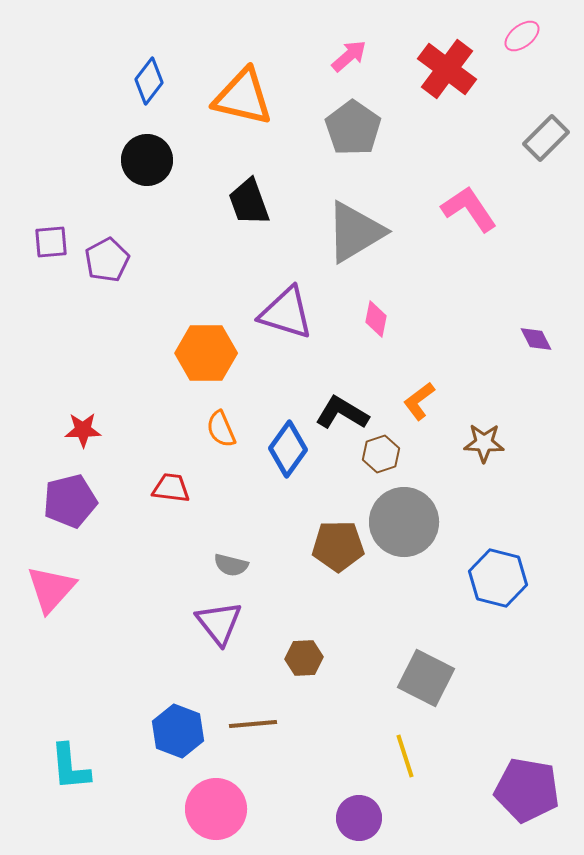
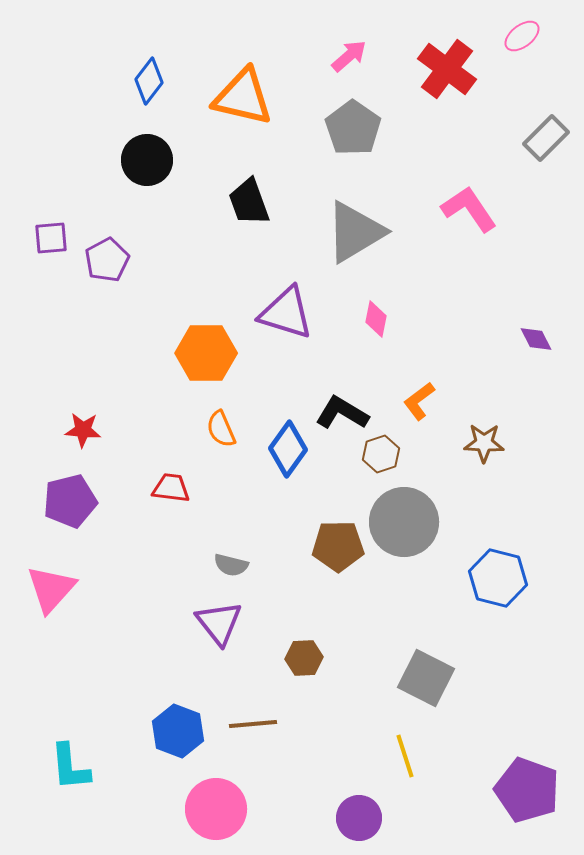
purple square at (51, 242): moved 4 px up
red star at (83, 430): rotated 6 degrees clockwise
purple pentagon at (527, 790): rotated 10 degrees clockwise
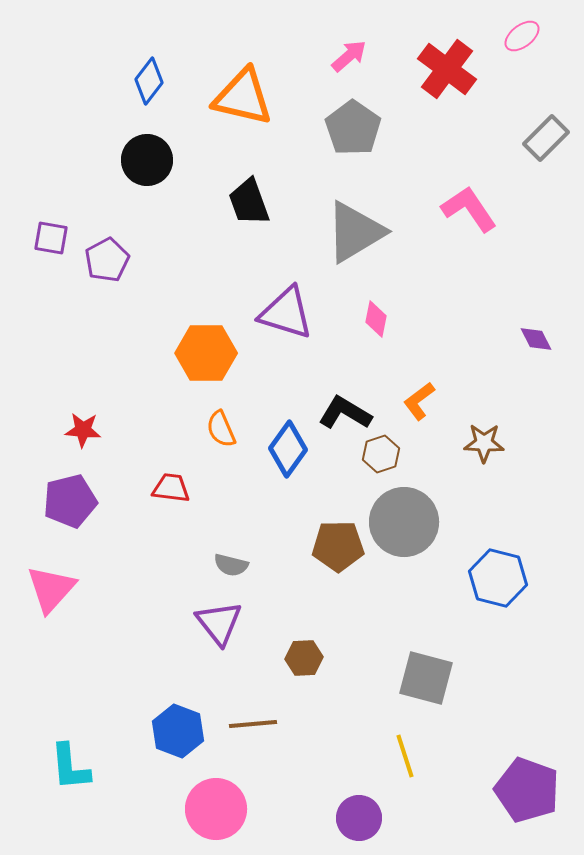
purple square at (51, 238): rotated 15 degrees clockwise
black L-shape at (342, 413): moved 3 px right
gray square at (426, 678): rotated 12 degrees counterclockwise
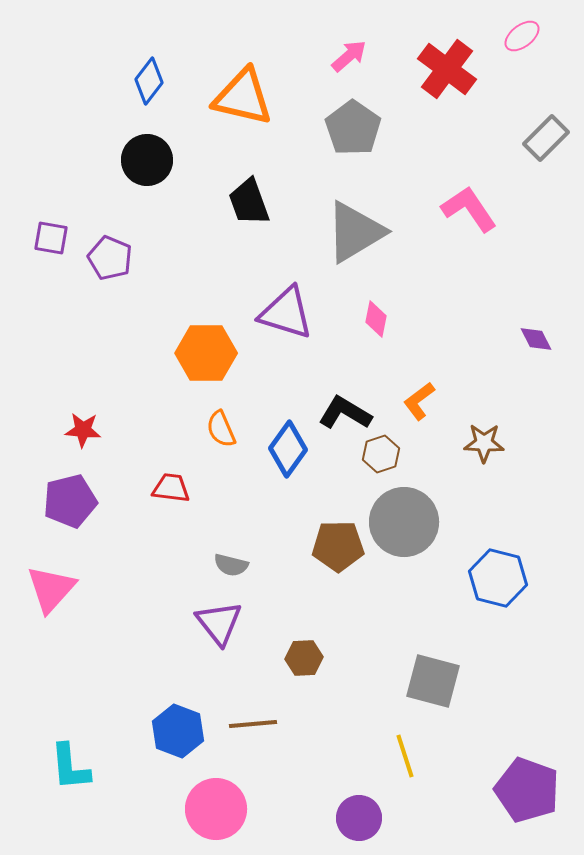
purple pentagon at (107, 260): moved 3 px right, 2 px up; rotated 21 degrees counterclockwise
gray square at (426, 678): moved 7 px right, 3 px down
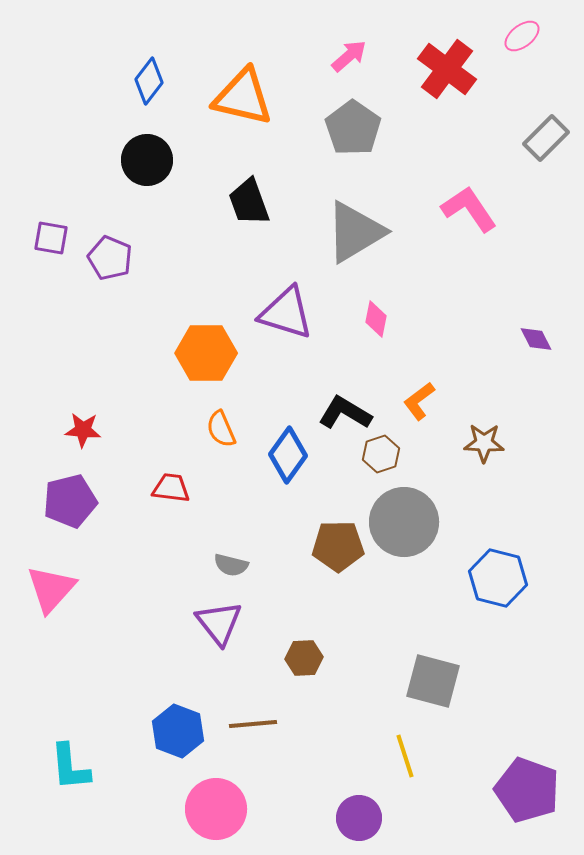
blue diamond at (288, 449): moved 6 px down
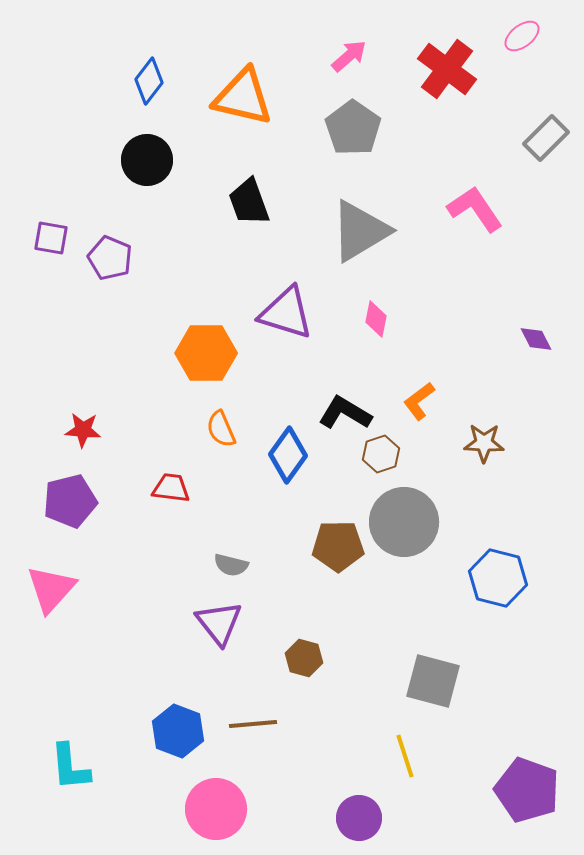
pink L-shape at (469, 209): moved 6 px right
gray triangle at (355, 232): moved 5 px right, 1 px up
brown hexagon at (304, 658): rotated 18 degrees clockwise
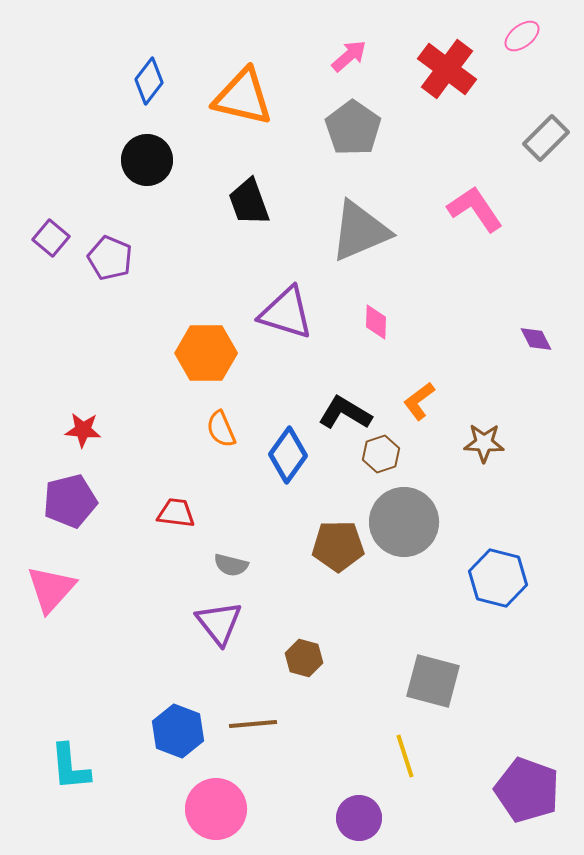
gray triangle at (360, 231): rotated 8 degrees clockwise
purple square at (51, 238): rotated 30 degrees clockwise
pink diamond at (376, 319): moved 3 px down; rotated 9 degrees counterclockwise
red trapezoid at (171, 488): moved 5 px right, 25 px down
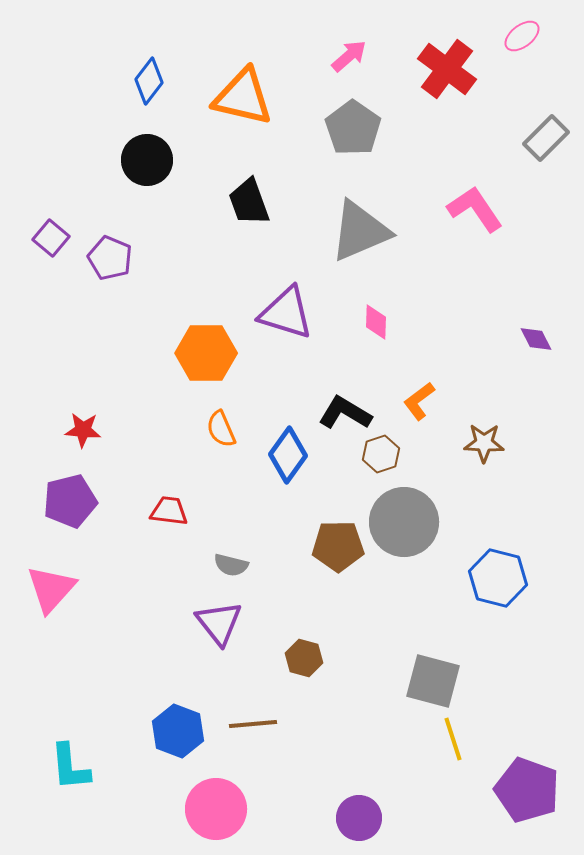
red trapezoid at (176, 513): moved 7 px left, 2 px up
yellow line at (405, 756): moved 48 px right, 17 px up
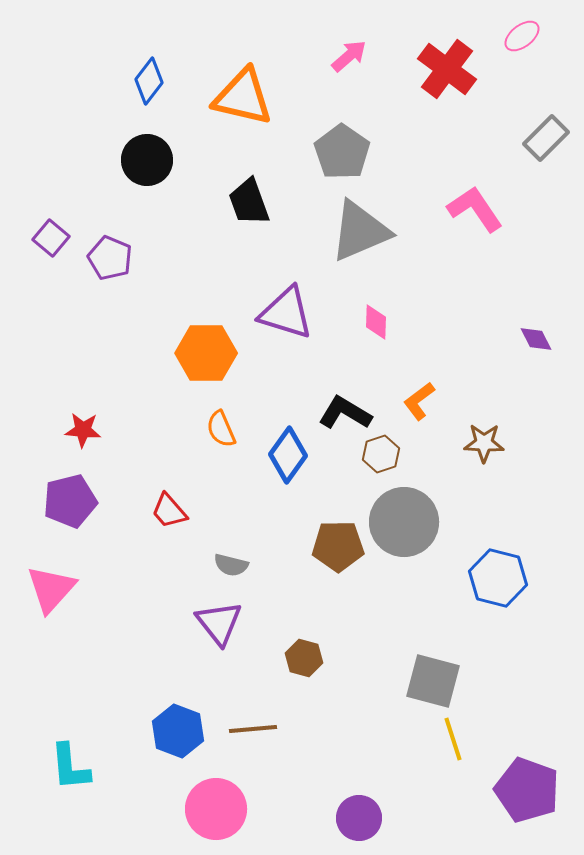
gray pentagon at (353, 128): moved 11 px left, 24 px down
red trapezoid at (169, 511): rotated 138 degrees counterclockwise
brown line at (253, 724): moved 5 px down
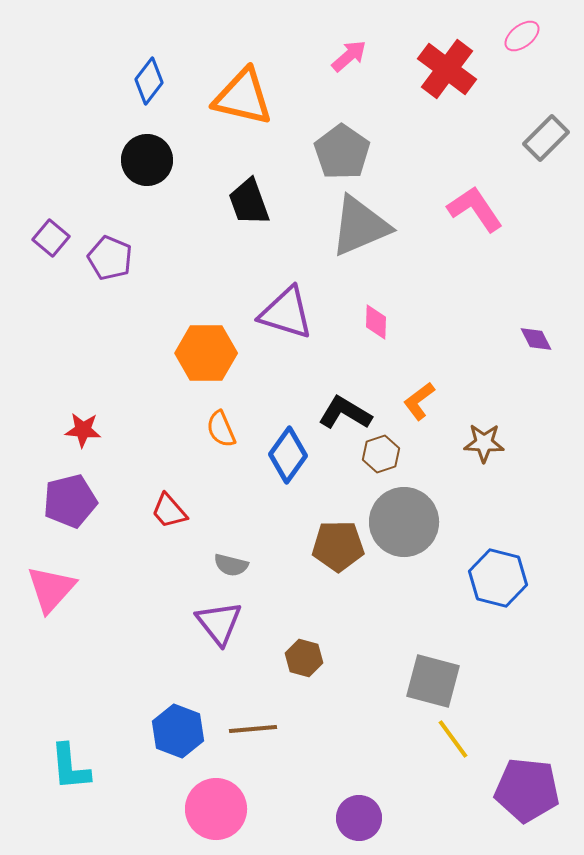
gray triangle at (360, 231): moved 5 px up
yellow line at (453, 739): rotated 18 degrees counterclockwise
purple pentagon at (527, 790): rotated 14 degrees counterclockwise
